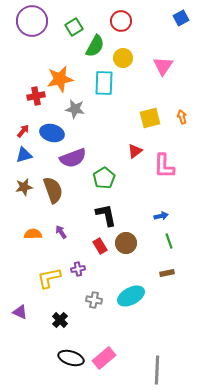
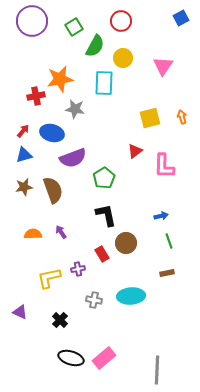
red rectangle: moved 2 px right, 8 px down
cyan ellipse: rotated 24 degrees clockwise
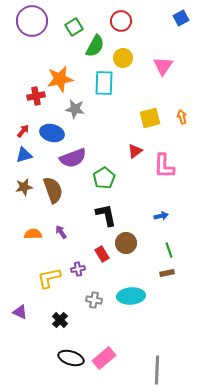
green line: moved 9 px down
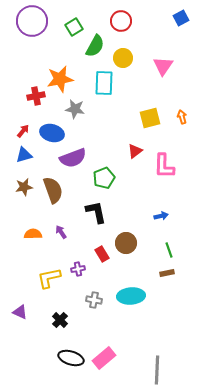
green pentagon: rotated 10 degrees clockwise
black L-shape: moved 10 px left, 3 px up
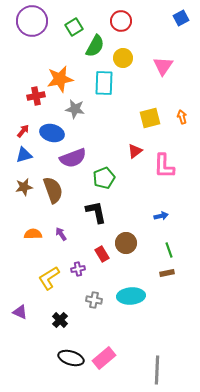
purple arrow: moved 2 px down
yellow L-shape: rotated 20 degrees counterclockwise
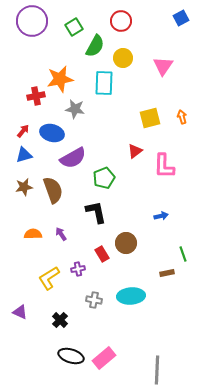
purple semicircle: rotated 8 degrees counterclockwise
green line: moved 14 px right, 4 px down
black ellipse: moved 2 px up
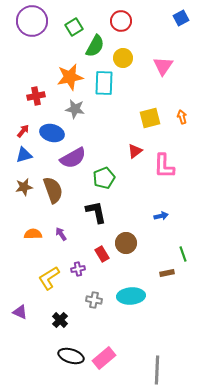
orange star: moved 10 px right, 2 px up
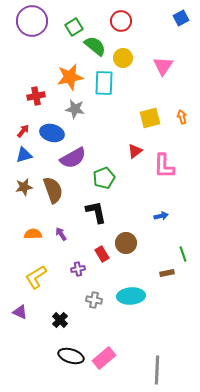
green semicircle: rotated 80 degrees counterclockwise
yellow L-shape: moved 13 px left, 1 px up
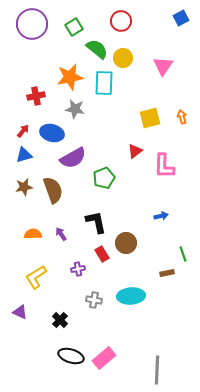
purple circle: moved 3 px down
green semicircle: moved 2 px right, 3 px down
black L-shape: moved 10 px down
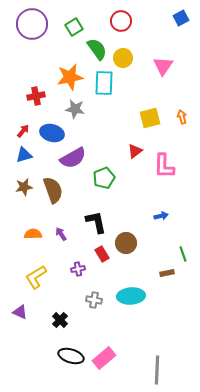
green semicircle: rotated 15 degrees clockwise
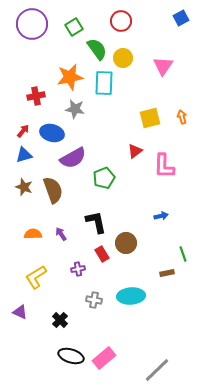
brown star: rotated 30 degrees clockwise
gray line: rotated 44 degrees clockwise
